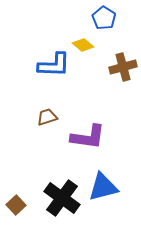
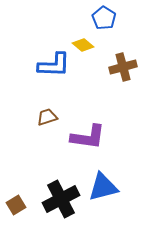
black cross: moved 1 px left, 1 px down; rotated 27 degrees clockwise
brown square: rotated 12 degrees clockwise
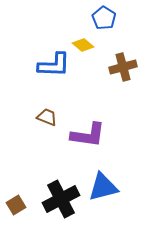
brown trapezoid: rotated 40 degrees clockwise
purple L-shape: moved 2 px up
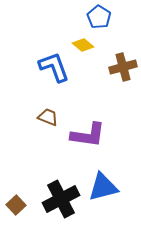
blue pentagon: moved 5 px left, 1 px up
blue L-shape: moved 2 px down; rotated 112 degrees counterclockwise
brown trapezoid: moved 1 px right
brown square: rotated 12 degrees counterclockwise
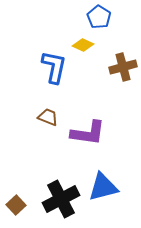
yellow diamond: rotated 15 degrees counterclockwise
blue L-shape: rotated 32 degrees clockwise
purple L-shape: moved 2 px up
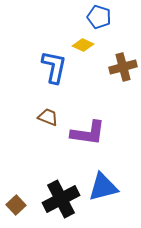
blue pentagon: rotated 15 degrees counterclockwise
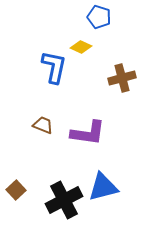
yellow diamond: moved 2 px left, 2 px down
brown cross: moved 1 px left, 11 px down
brown trapezoid: moved 5 px left, 8 px down
black cross: moved 3 px right, 1 px down
brown square: moved 15 px up
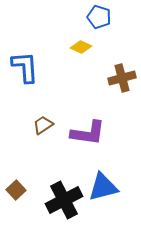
blue L-shape: moved 29 px left; rotated 16 degrees counterclockwise
brown trapezoid: rotated 55 degrees counterclockwise
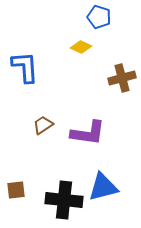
brown square: rotated 36 degrees clockwise
black cross: rotated 33 degrees clockwise
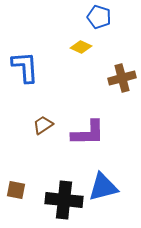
purple L-shape: rotated 9 degrees counterclockwise
brown square: rotated 18 degrees clockwise
